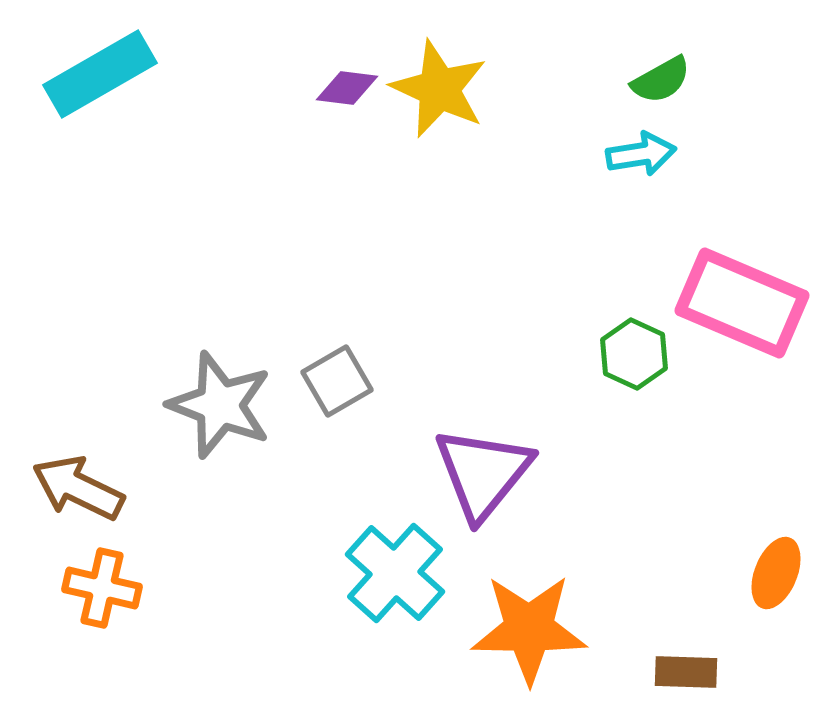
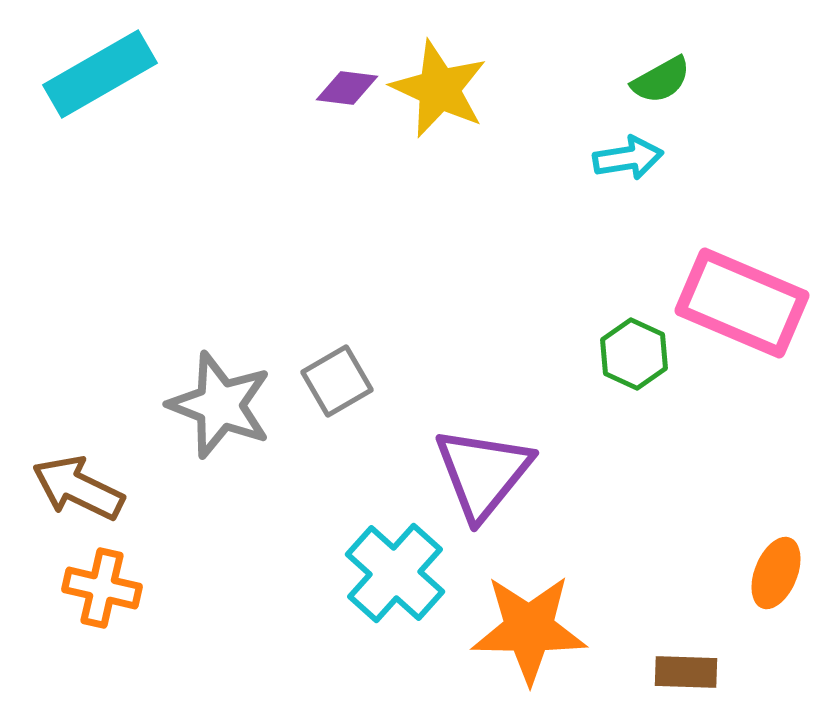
cyan arrow: moved 13 px left, 4 px down
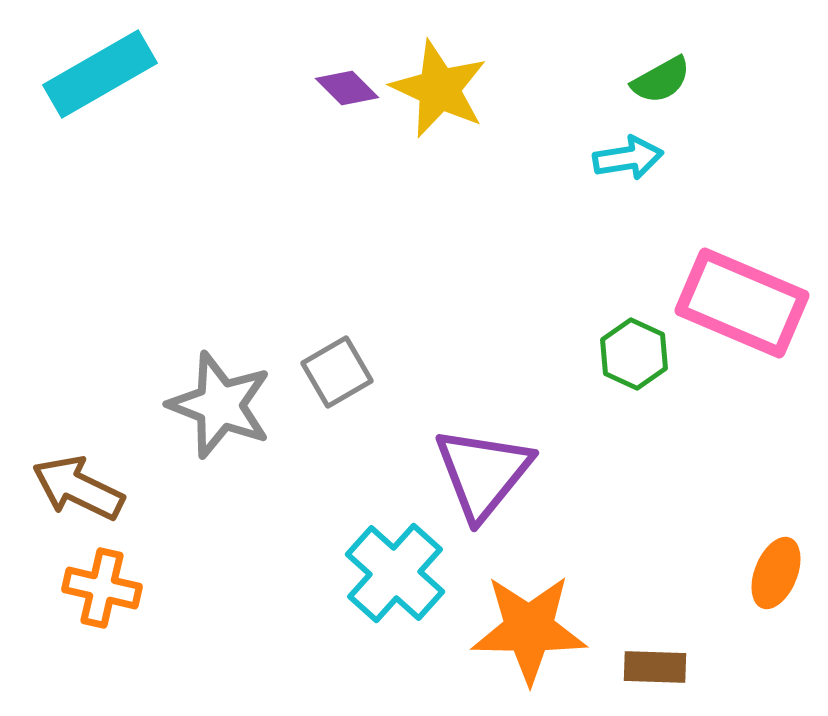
purple diamond: rotated 38 degrees clockwise
gray square: moved 9 px up
brown rectangle: moved 31 px left, 5 px up
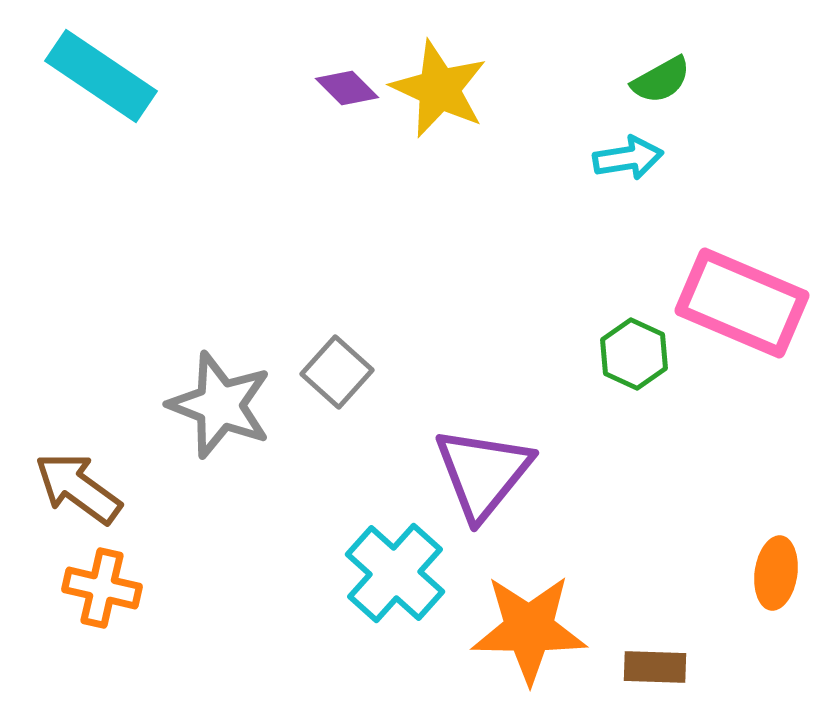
cyan rectangle: moved 1 px right, 2 px down; rotated 64 degrees clockwise
gray square: rotated 18 degrees counterclockwise
brown arrow: rotated 10 degrees clockwise
orange ellipse: rotated 14 degrees counterclockwise
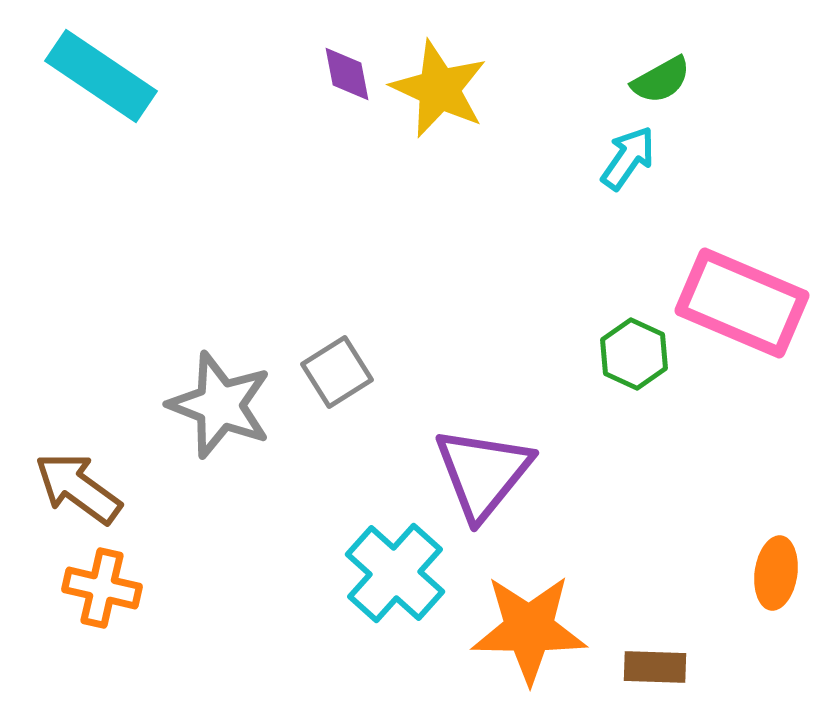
purple diamond: moved 14 px up; rotated 34 degrees clockwise
cyan arrow: rotated 46 degrees counterclockwise
gray square: rotated 16 degrees clockwise
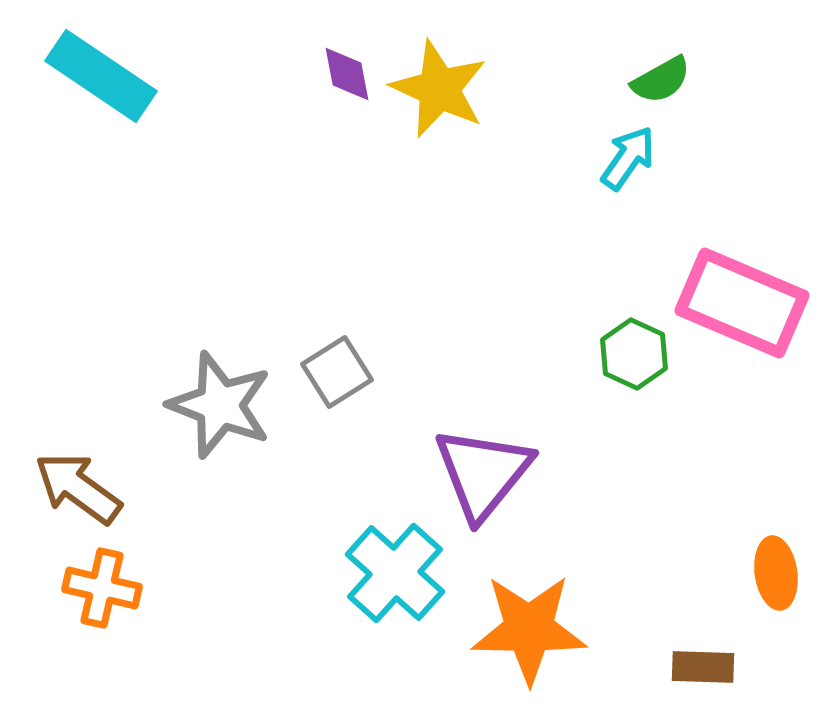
orange ellipse: rotated 16 degrees counterclockwise
brown rectangle: moved 48 px right
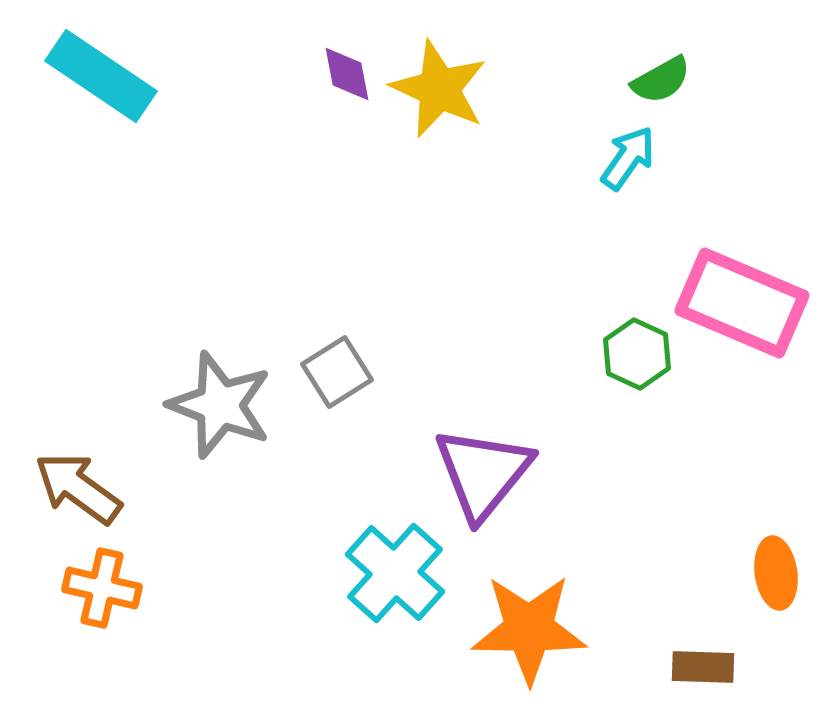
green hexagon: moved 3 px right
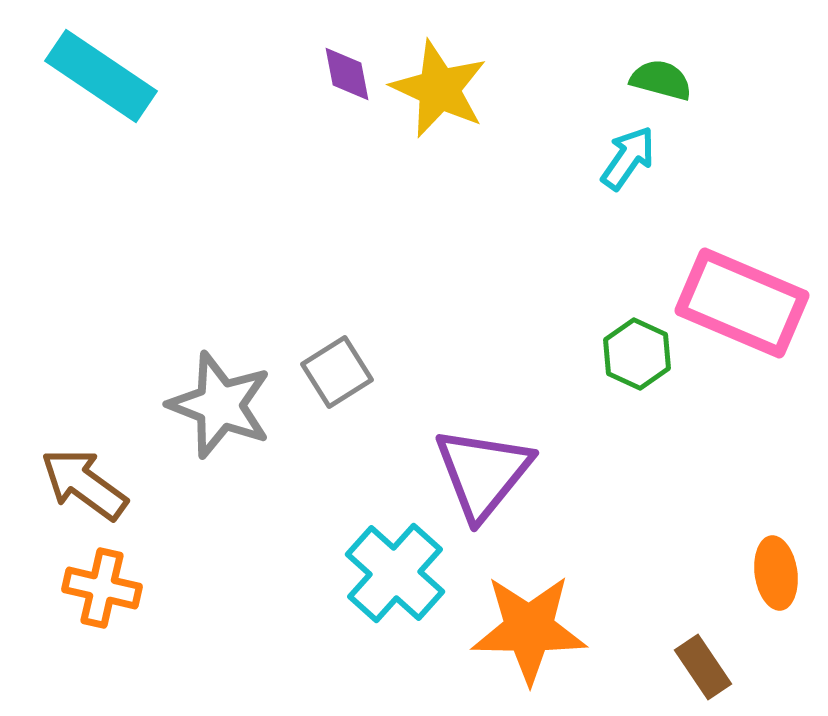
green semicircle: rotated 136 degrees counterclockwise
brown arrow: moved 6 px right, 4 px up
brown rectangle: rotated 54 degrees clockwise
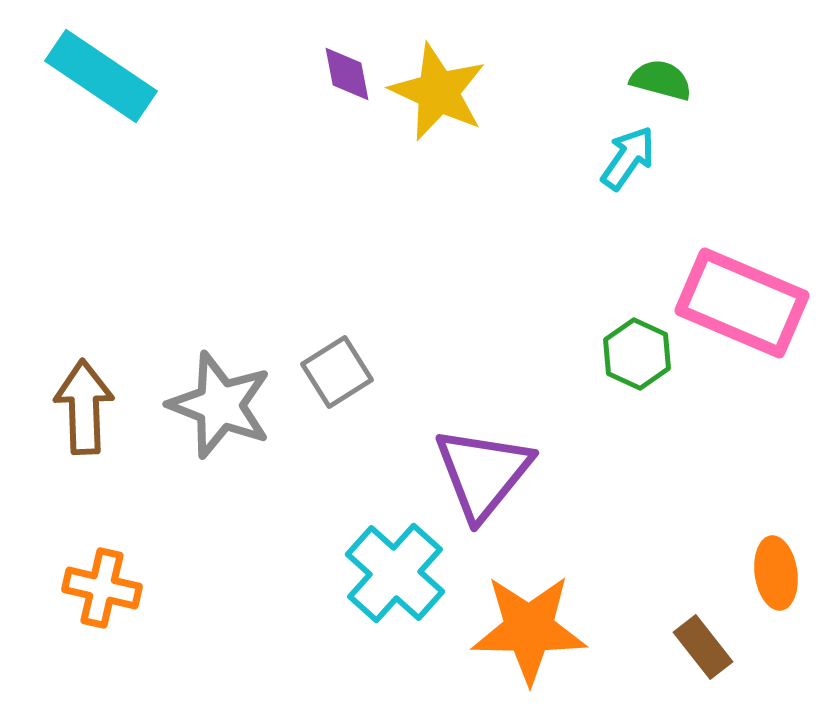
yellow star: moved 1 px left, 3 px down
brown arrow: moved 77 px up; rotated 52 degrees clockwise
brown rectangle: moved 20 px up; rotated 4 degrees counterclockwise
